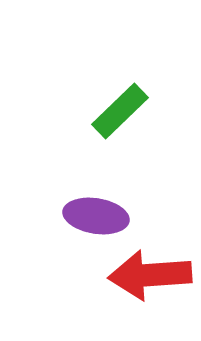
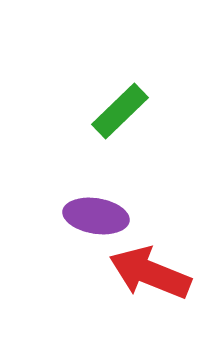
red arrow: moved 2 px up; rotated 26 degrees clockwise
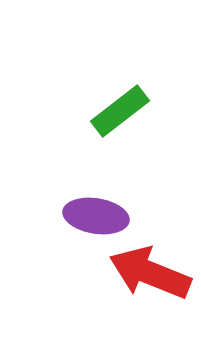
green rectangle: rotated 6 degrees clockwise
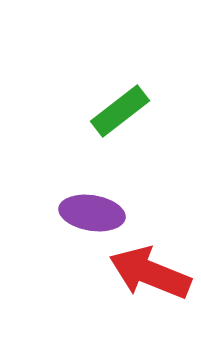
purple ellipse: moved 4 px left, 3 px up
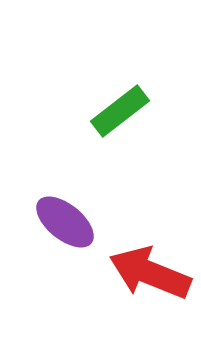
purple ellipse: moved 27 px left, 9 px down; rotated 30 degrees clockwise
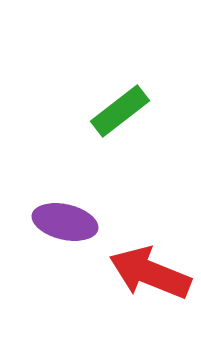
purple ellipse: rotated 26 degrees counterclockwise
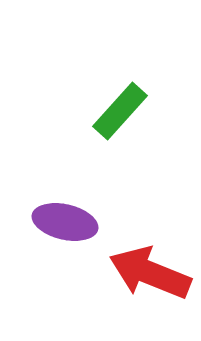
green rectangle: rotated 10 degrees counterclockwise
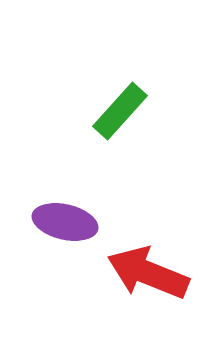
red arrow: moved 2 px left
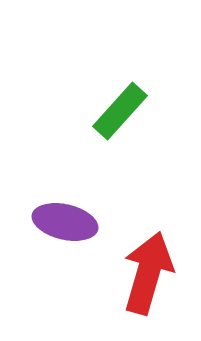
red arrow: rotated 84 degrees clockwise
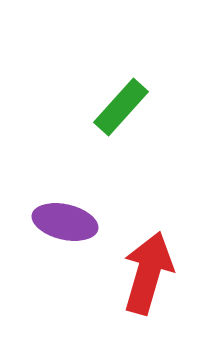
green rectangle: moved 1 px right, 4 px up
